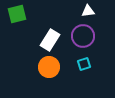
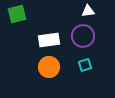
white rectangle: moved 1 px left; rotated 50 degrees clockwise
cyan square: moved 1 px right, 1 px down
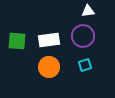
green square: moved 27 px down; rotated 18 degrees clockwise
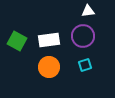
green square: rotated 24 degrees clockwise
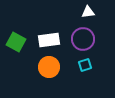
white triangle: moved 1 px down
purple circle: moved 3 px down
green square: moved 1 px left, 1 px down
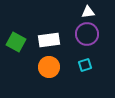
purple circle: moved 4 px right, 5 px up
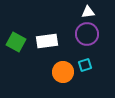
white rectangle: moved 2 px left, 1 px down
orange circle: moved 14 px right, 5 px down
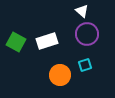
white triangle: moved 6 px left, 1 px up; rotated 48 degrees clockwise
white rectangle: rotated 10 degrees counterclockwise
orange circle: moved 3 px left, 3 px down
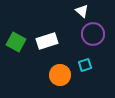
purple circle: moved 6 px right
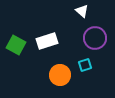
purple circle: moved 2 px right, 4 px down
green square: moved 3 px down
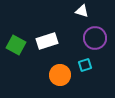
white triangle: rotated 24 degrees counterclockwise
